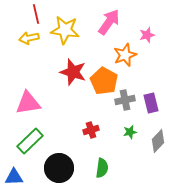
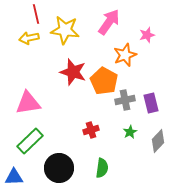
green star: rotated 16 degrees counterclockwise
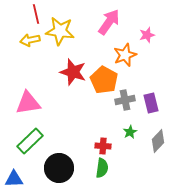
yellow star: moved 5 px left, 1 px down
yellow arrow: moved 1 px right, 2 px down
orange pentagon: moved 1 px up
red cross: moved 12 px right, 16 px down; rotated 21 degrees clockwise
blue triangle: moved 2 px down
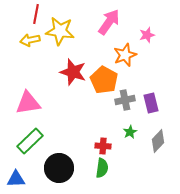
red line: rotated 24 degrees clockwise
blue triangle: moved 2 px right
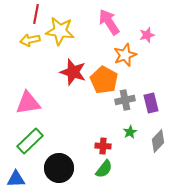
pink arrow: rotated 68 degrees counterclockwise
green semicircle: moved 2 px right, 1 px down; rotated 30 degrees clockwise
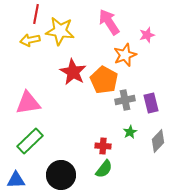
red star: rotated 12 degrees clockwise
black circle: moved 2 px right, 7 px down
blue triangle: moved 1 px down
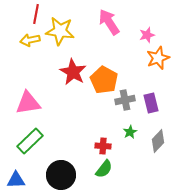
orange star: moved 33 px right, 3 px down
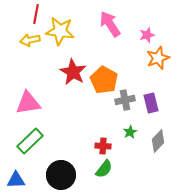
pink arrow: moved 1 px right, 2 px down
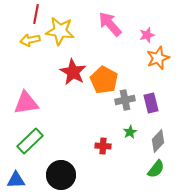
pink arrow: rotated 8 degrees counterclockwise
pink triangle: moved 2 px left
green semicircle: moved 52 px right
